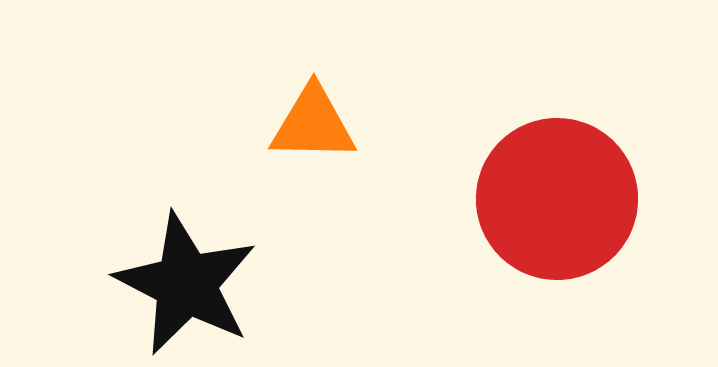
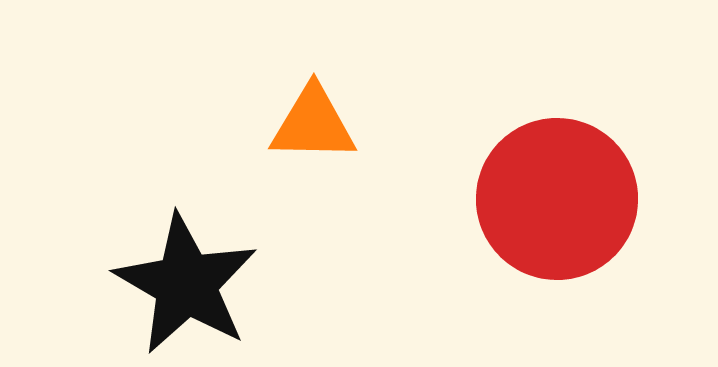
black star: rotated 3 degrees clockwise
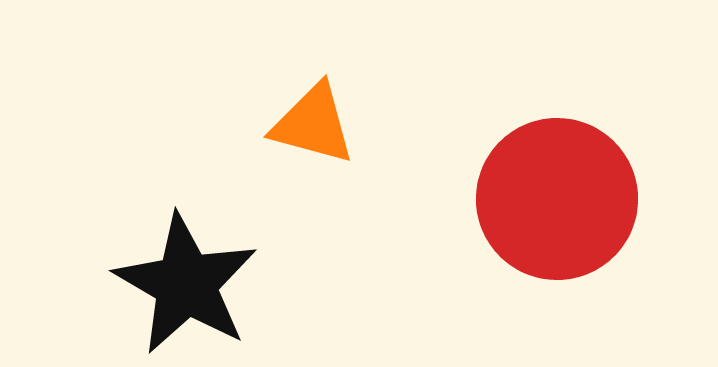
orange triangle: rotated 14 degrees clockwise
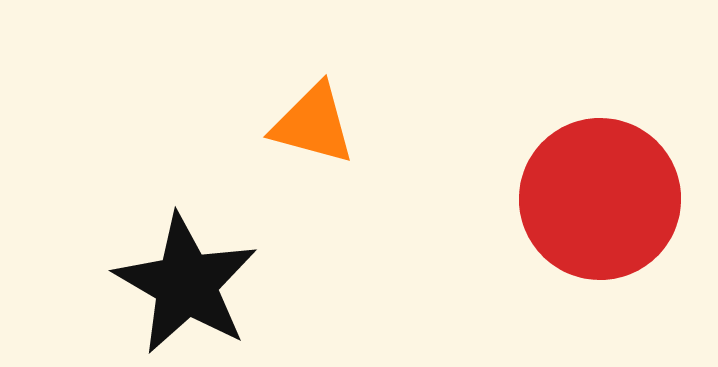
red circle: moved 43 px right
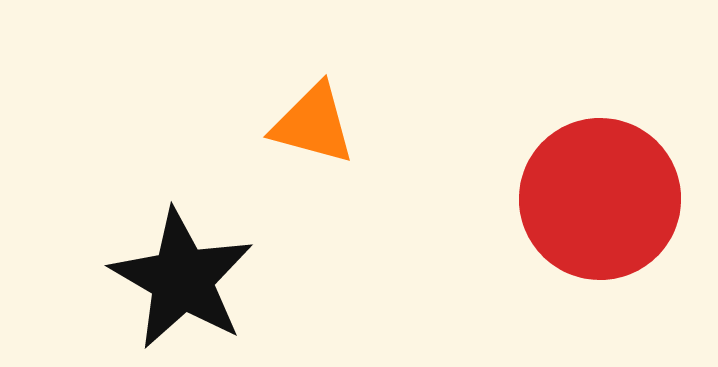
black star: moved 4 px left, 5 px up
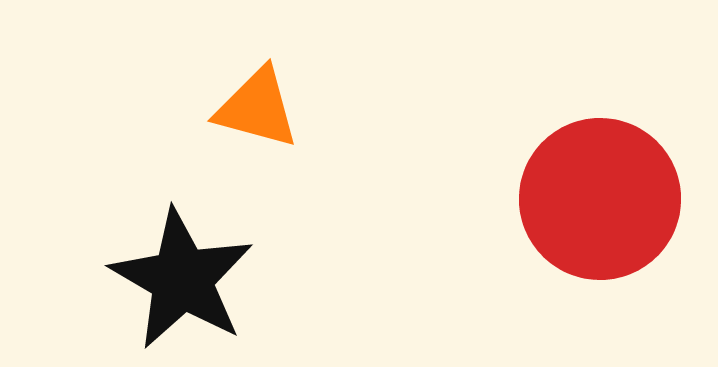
orange triangle: moved 56 px left, 16 px up
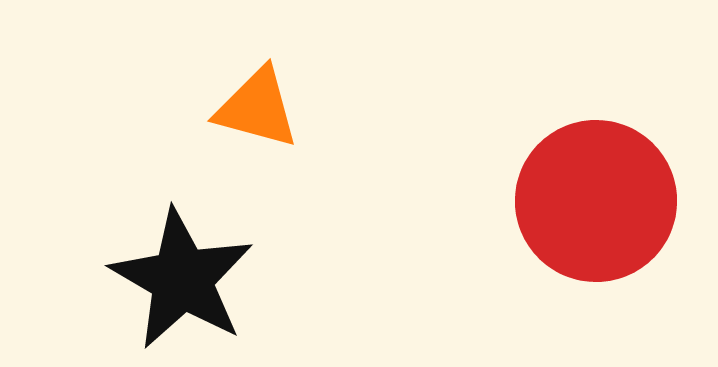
red circle: moved 4 px left, 2 px down
